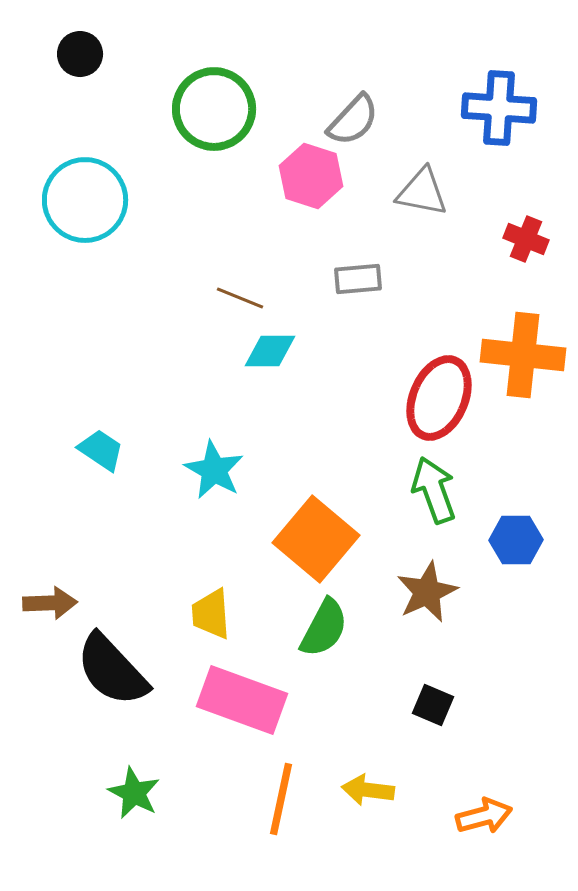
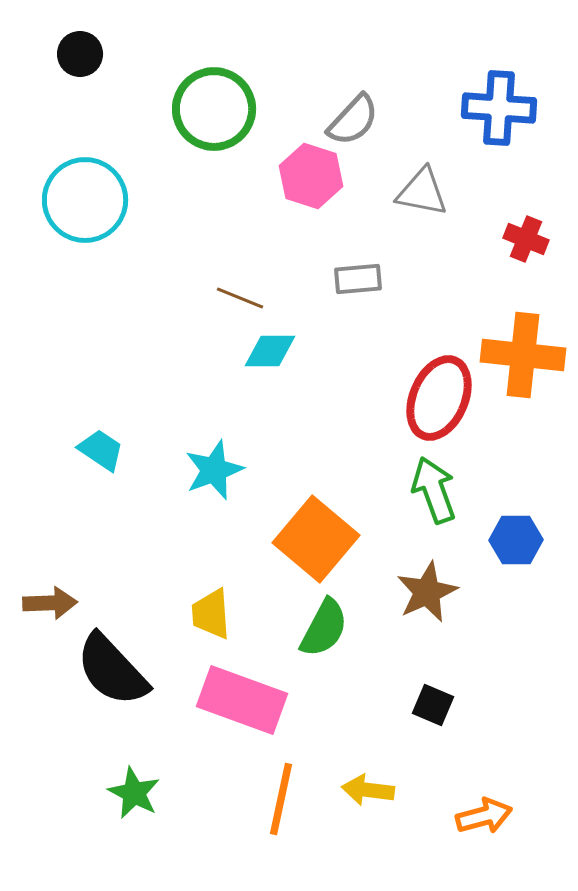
cyan star: rotated 22 degrees clockwise
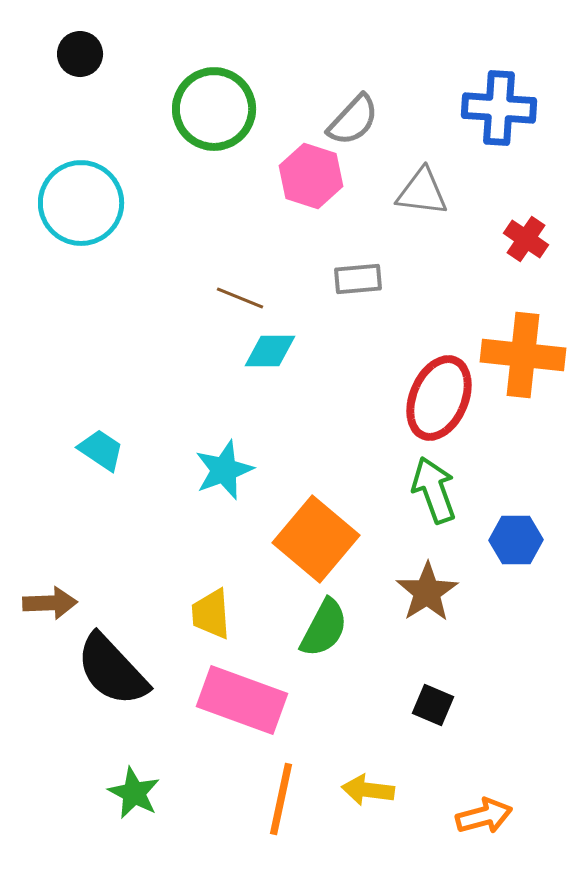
gray triangle: rotated 4 degrees counterclockwise
cyan circle: moved 4 px left, 3 px down
red cross: rotated 12 degrees clockwise
cyan star: moved 10 px right
brown star: rotated 8 degrees counterclockwise
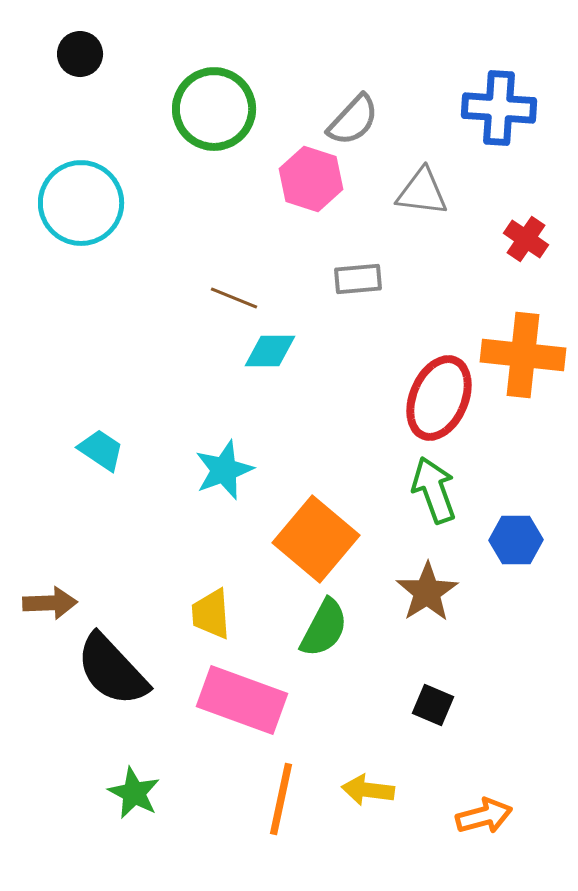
pink hexagon: moved 3 px down
brown line: moved 6 px left
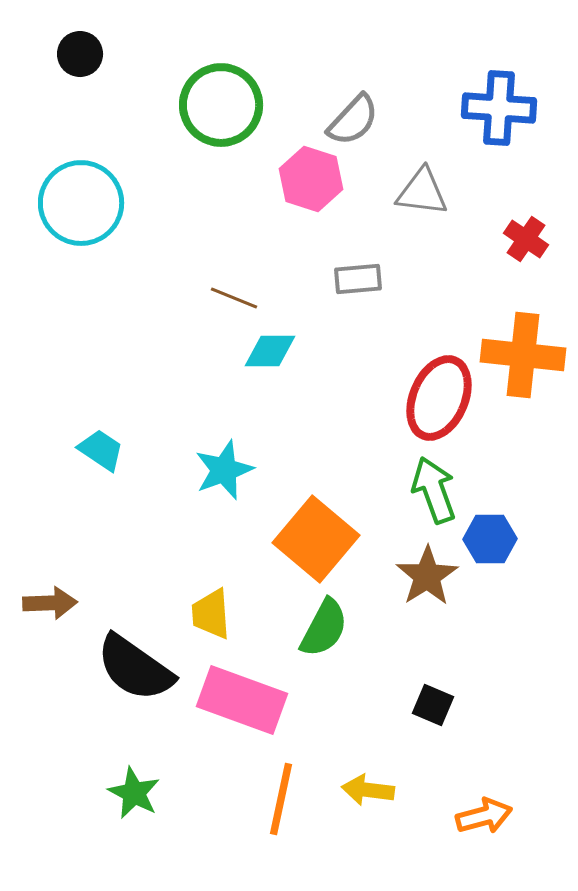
green circle: moved 7 px right, 4 px up
blue hexagon: moved 26 px left, 1 px up
brown star: moved 16 px up
black semicircle: moved 23 px right, 2 px up; rotated 12 degrees counterclockwise
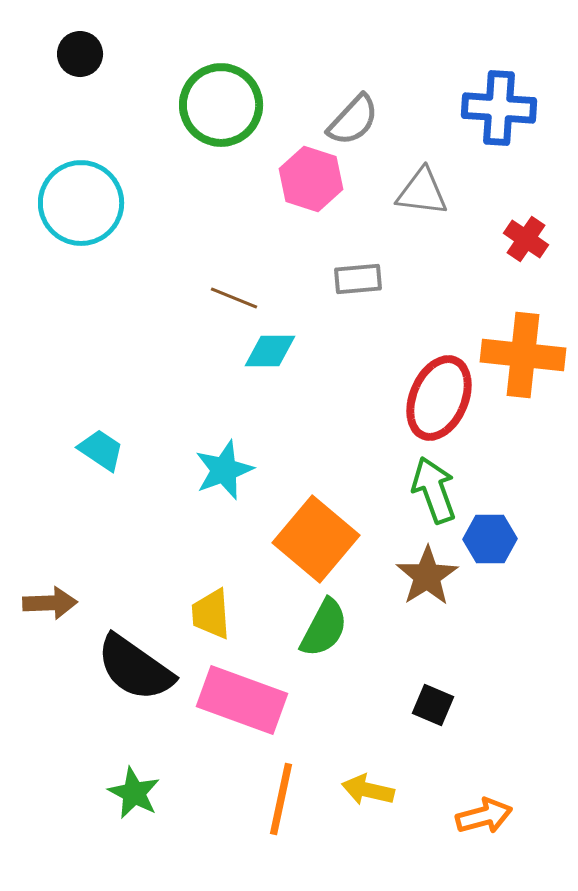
yellow arrow: rotated 6 degrees clockwise
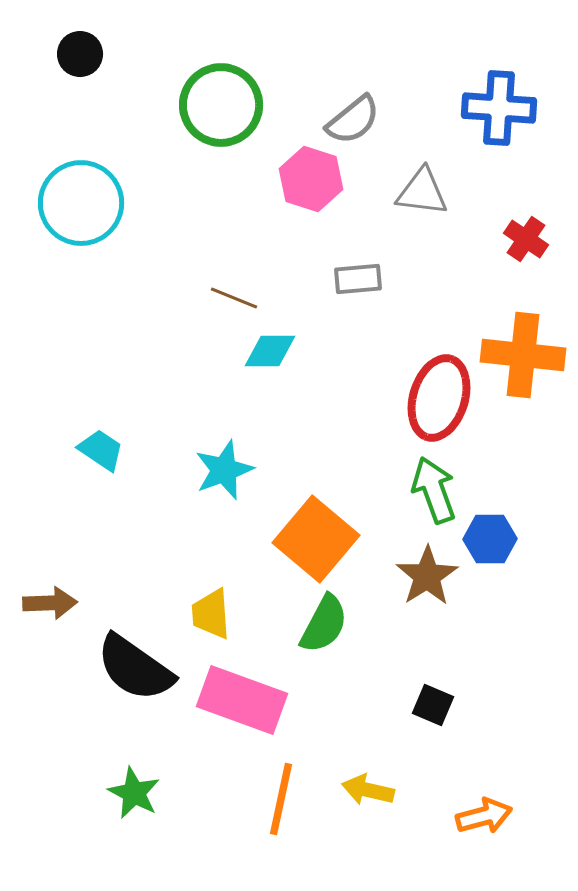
gray semicircle: rotated 8 degrees clockwise
red ellipse: rotated 6 degrees counterclockwise
green semicircle: moved 4 px up
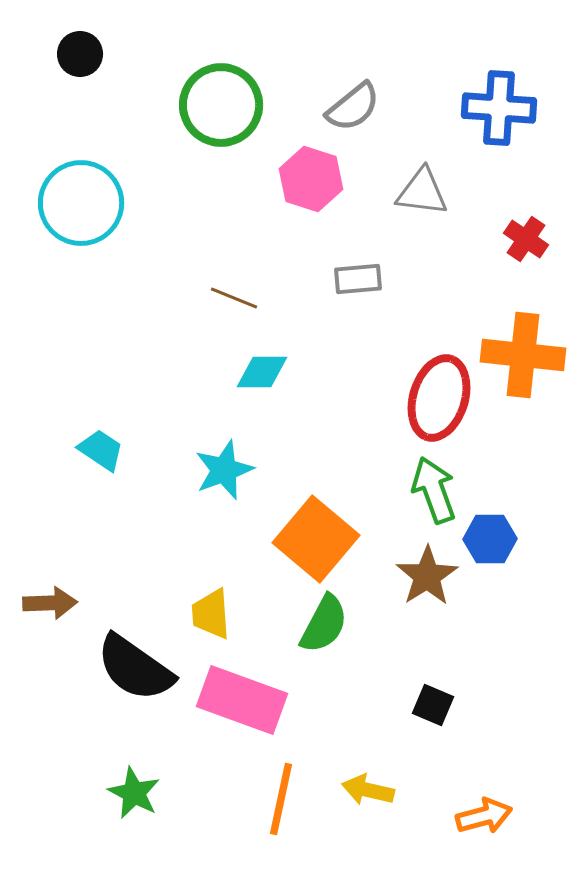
gray semicircle: moved 13 px up
cyan diamond: moved 8 px left, 21 px down
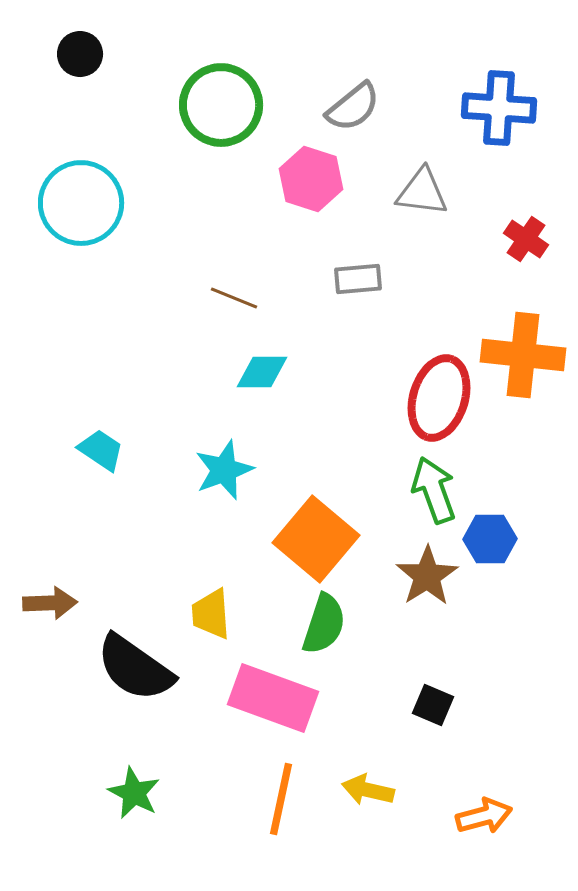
green semicircle: rotated 10 degrees counterclockwise
pink rectangle: moved 31 px right, 2 px up
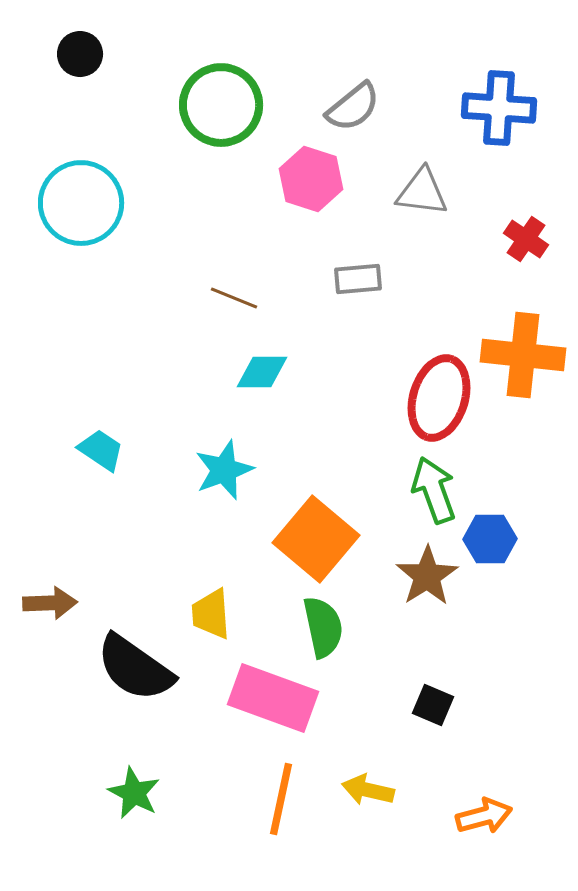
green semicircle: moved 1 px left, 3 px down; rotated 30 degrees counterclockwise
